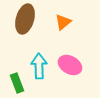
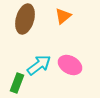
orange triangle: moved 6 px up
cyan arrow: moved 1 px up; rotated 55 degrees clockwise
green rectangle: rotated 42 degrees clockwise
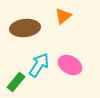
brown ellipse: moved 9 px down; rotated 68 degrees clockwise
cyan arrow: rotated 20 degrees counterclockwise
green rectangle: moved 1 px left, 1 px up; rotated 18 degrees clockwise
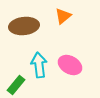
brown ellipse: moved 1 px left, 2 px up
cyan arrow: rotated 40 degrees counterclockwise
green rectangle: moved 3 px down
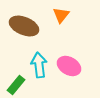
orange triangle: moved 2 px left, 1 px up; rotated 12 degrees counterclockwise
brown ellipse: rotated 28 degrees clockwise
pink ellipse: moved 1 px left, 1 px down
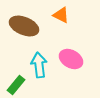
orange triangle: rotated 42 degrees counterclockwise
pink ellipse: moved 2 px right, 7 px up
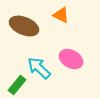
cyan arrow: moved 3 px down; rotated 40 degrees counterclockwise
green rectangle: moved 1 px right
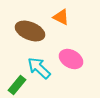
orange triangle: moved 2 px down
brown ellipse: moved 6 px right, 5 px down
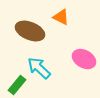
pink ellipse: moved 13 px right
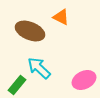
pink ellipse: moved 21 px down; rotated 55 degrees counterclockwise
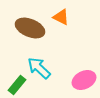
brown ellipse: moved 3 px up
